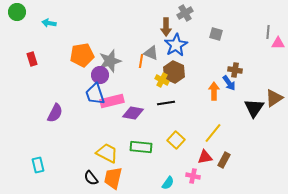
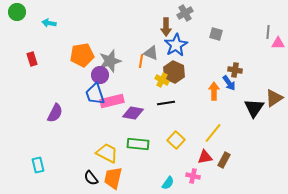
green rectangle: moved 3 px left, 3 px up
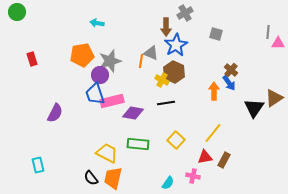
cyan arrow: moved 48 px right
brown cross: moved 4 px left; rotated 32 degrees clockwise
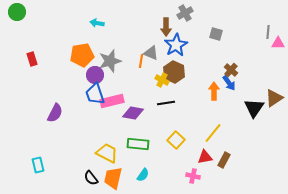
purple circle: moved 5 px left
cyan semicircle: moved 25 px left, 8 px up
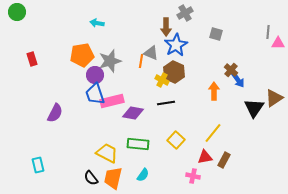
blue arrow: moved 9 px right, 3 px up
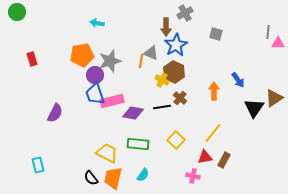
brown cross: moved 51 px left, 28 px down
black line: moved 4 px left, 4 px down
